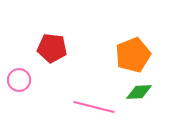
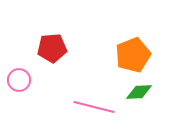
red pentagon: rotated 12 degrees counterclockwise
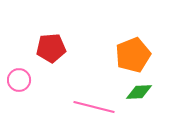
red pentagon: moved 1 px left
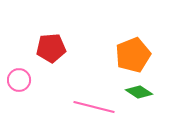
green diamond: rotated 36 degrees clockwise
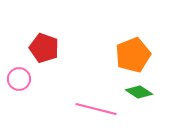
red pentagon: moved 7 px left; rotated 24 degrees clockwise
pink circle: moved 1 px up
pink line: moved 2 px right, 2 px down
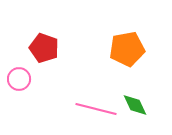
orange pentagon: moved 6 px left, 6 px up; rotated 12 degrees clockwise
green diamond: moved 4 px left, 13 px down; rotated 32 degrees clockwise
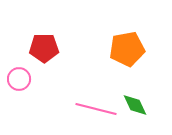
red pentagon: rotated 20 degrees counterclockwise
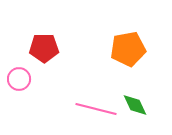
orange pentagon: moved 1 px right
